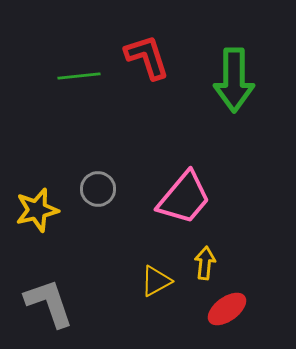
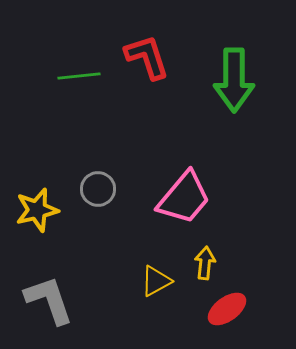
gray L-shape: moved 3 px up
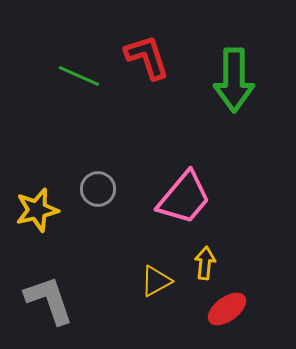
green line: rotated 30 degrees clockwise
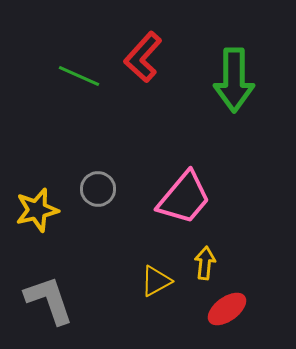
red L-shape: moved 4 px left; rotated 120 degrees counterclockwise
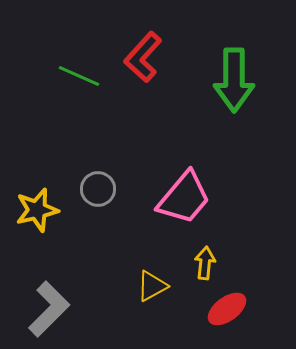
yellow triangle: moved 4 px left, 5 px down
gray L-shape: moved 9 px down; rotated 64 degrees clockwise
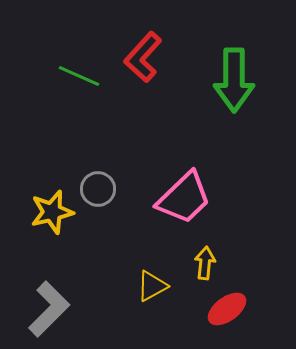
pink trapezoid: rotated 6 degrees clockwise
yellow star: moved 15 px right, 2 px down
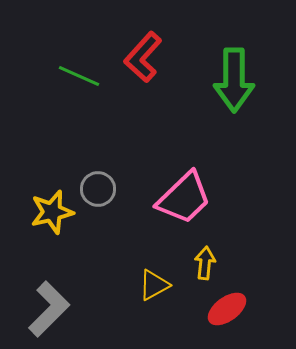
yellow triangle: moved 2 px right, 1 px up
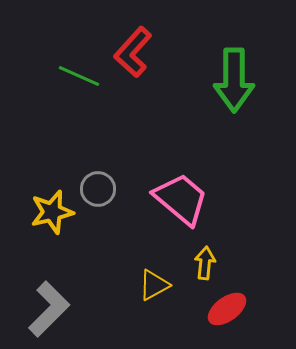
red L-shape: moved 10 px left, 5 px up
pink trapezoid: moved 3 px left, 1 px down; rotated 96 degrees counterclockwise
